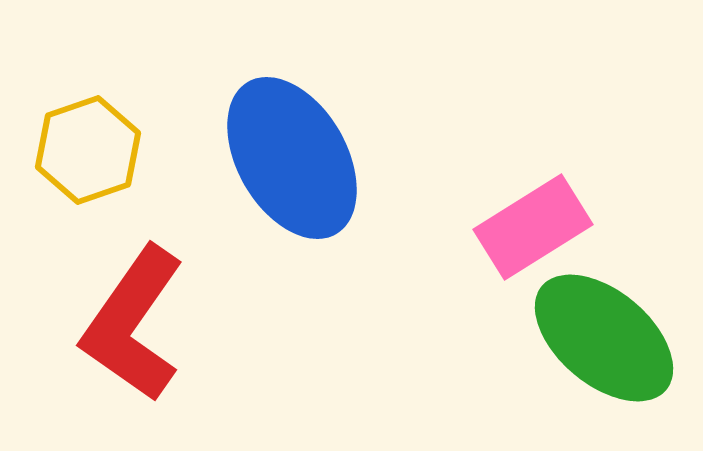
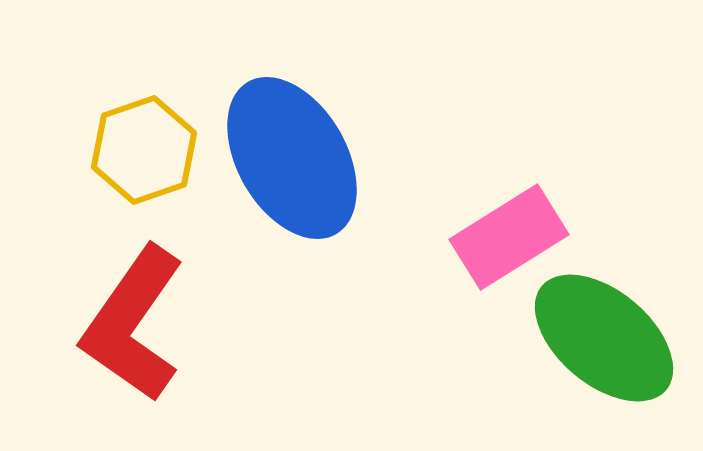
yellow hexagon: moved 56 px right
pink rectangle: moved 24 px left, 10 px down
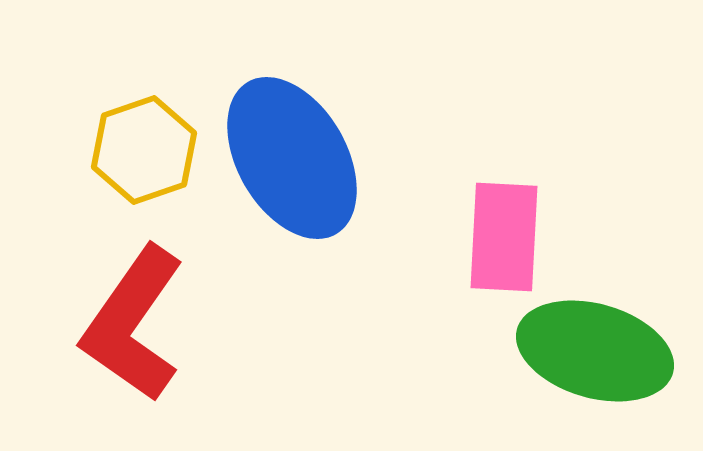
pink rectangle: moved 5 px left; rotated 55 degrees counterclockwise
green ellipse: moved 9 px left, 13 px down; rotated 24 degrees counterclockwise
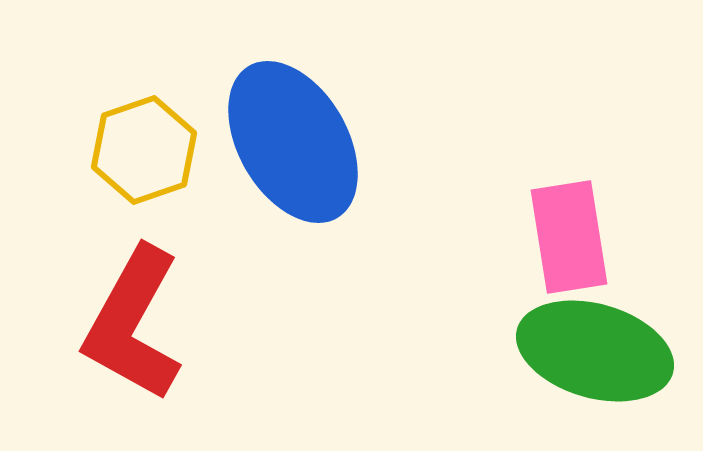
blue ellipse: moved 1 px right, 16 px up
pink rectangle: moved 65 px right; rotated 12 degrees counterclockwise
red L-shape: rotated 6 degrees counterclockwise
